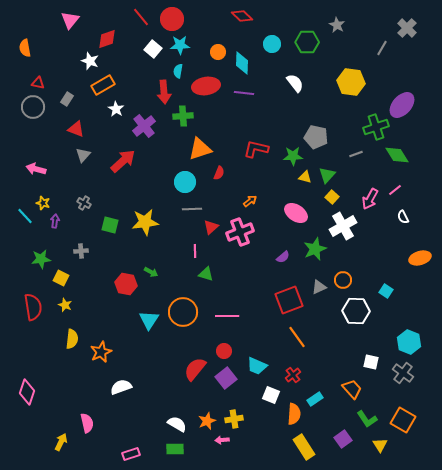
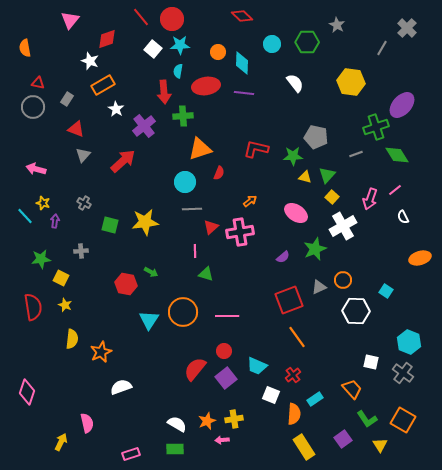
pink arrow at (370, 199): rotated 10 degrees counterclockwise
pink cross at (240, 232): rotated 12 degrees clockwise
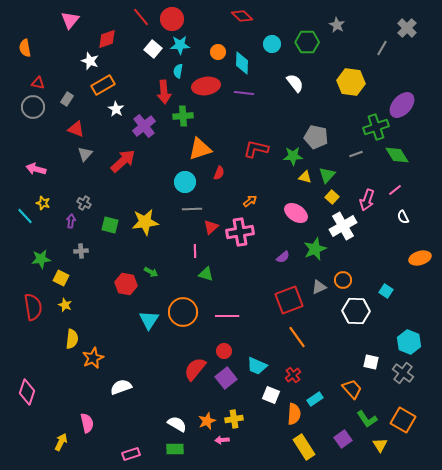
gray triangle at (83, 155): moved 2 px right, 1 px up
pink arrow at (370, 199): moved 3 px left, 1 px down
purple arrow at (55, 221): moved 16 px right
orange star at (101, 352): moved 8 px left, 6 px down
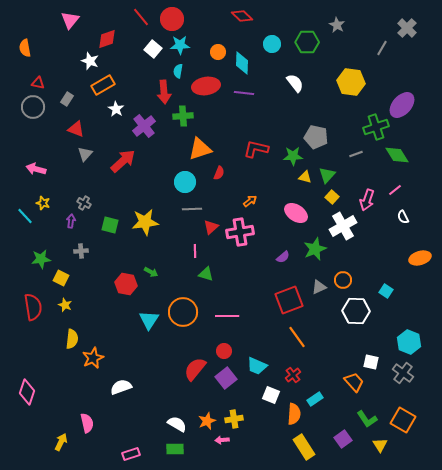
orange trapezoid at (352, 389): moved 2 px right, 7 px up
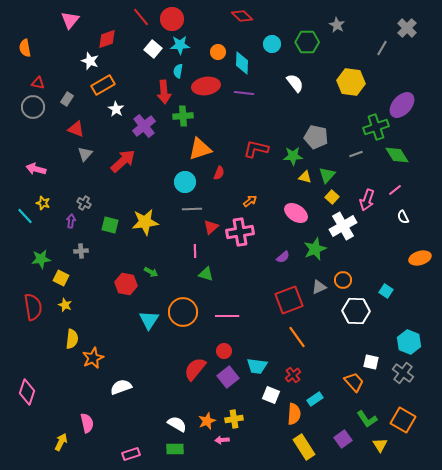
cyan trapezoid at (257, 366): rotated 15 degrees counterclockwise
purple square at (226, 378): moved 2 px right, 1 px up
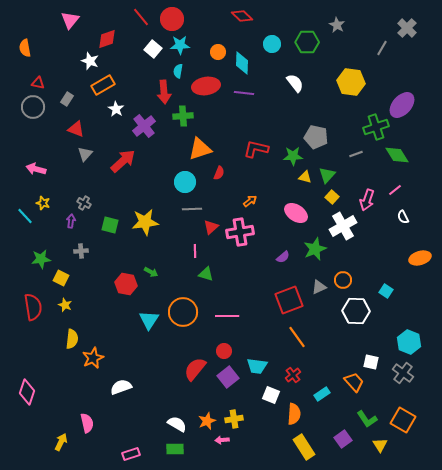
cyan rectangle at (315, 399): moved 7 px right, 5 px up
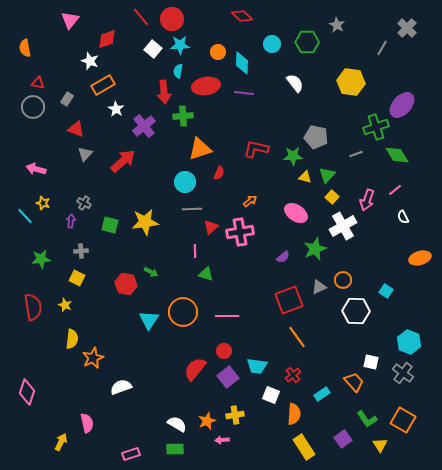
yellow square at (61, 278): moved 16 px right
yellow cross at (234, 419): moved 1 px right, 4 px up
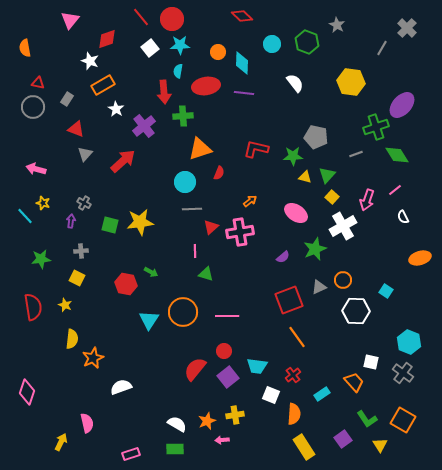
green hexagon at (307, 42): rotated 20 degrees clockwise
white square at (153, 49): moved 3 px left, 1 px up; rotated 12 degrees clockwise
yellow star at (145, 222): moved 5 px left
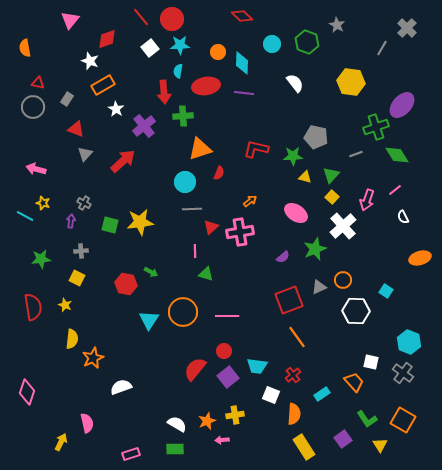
green triangle at (327, 175): moved 4 px right
cyan line at (25, 216): rotated 18 degrees counterclockwise
white cross at (343, 226): rotated 12 degrees counterclockwise
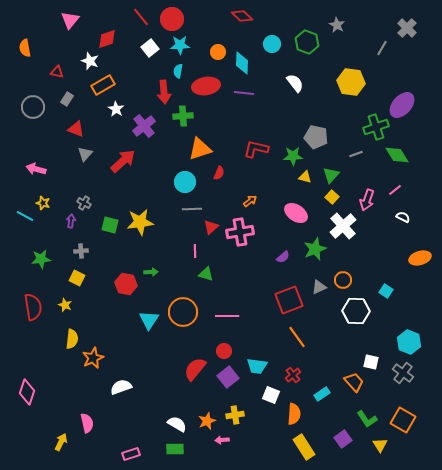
red triangle at (38, 83): moved 19 px right, 11 px up
white semicircle at (403, 217): rotated 144 degrees clockwise
green arrow at (151, 272): rotated 32 degrees counterclockwise
